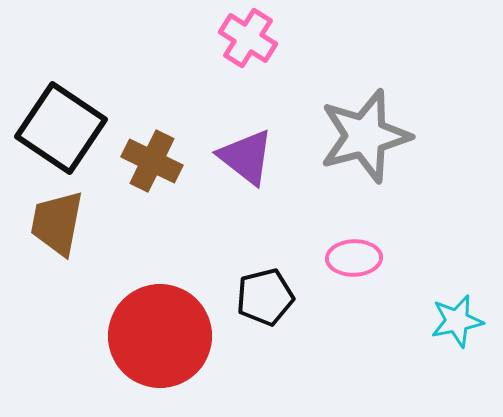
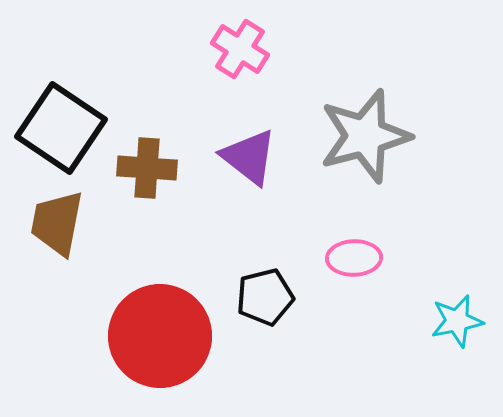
pink cross: moved 8 px left, 11 px down
purple triangle: moved 3 px right
brown cross: moved 5 px left, 7 px down; rotated 22 degrees counterclockwise
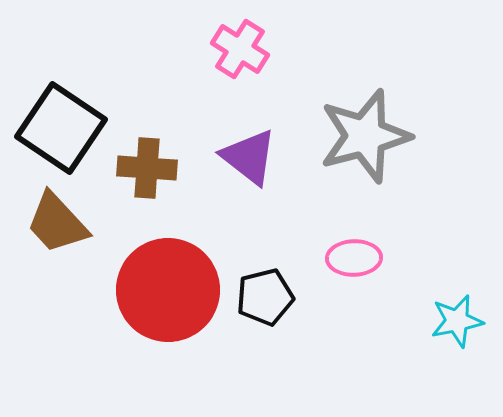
brown trapezoid: rotated 54 degrees counterclockwise
red circle: moved 8 px right, 46 px up
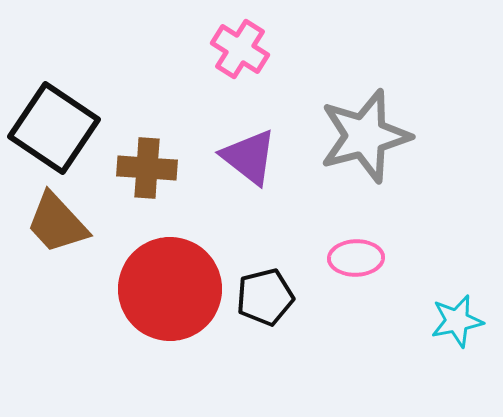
black square: moved 7 px left
pink ellipse: moved 2 px right
red circle: moved 2 px right, 1 px up
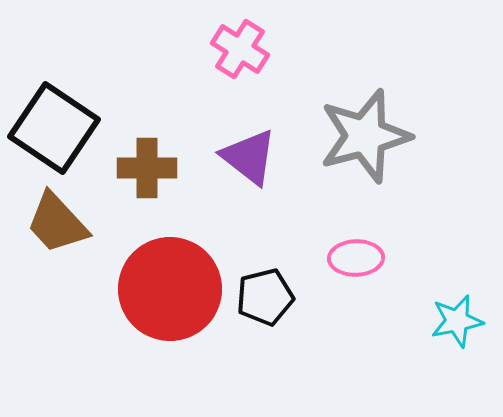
brown cross: rotated 4 degrees counterclockwise
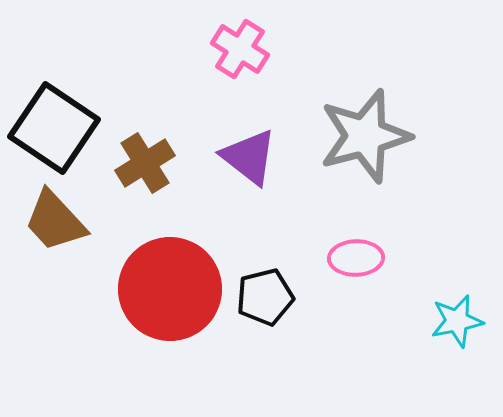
brown cross: moved 2 px left, 5 px up; rotated 32 degrees counterclockwise
brown trapezoid: moved 2 px left, 2 px up
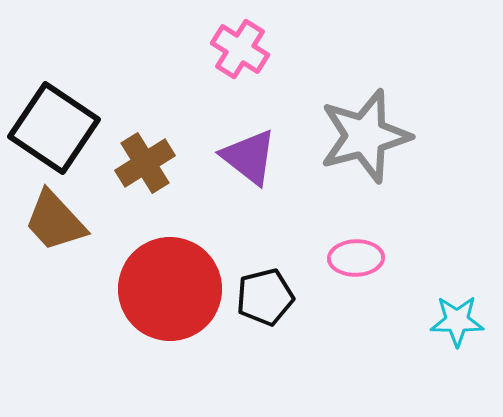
cyan star: rotated 12 degrees clockwise
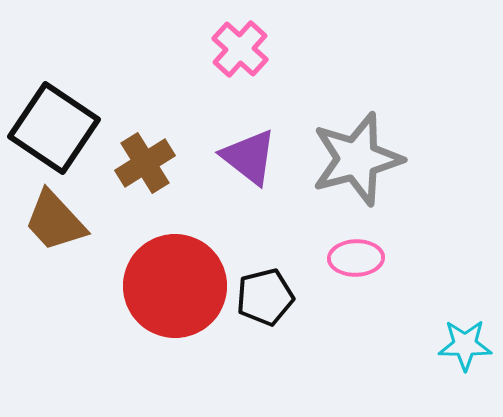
pink cross: rotated 10 degrees clockwise
gray star: moved 8 px left, 23 px down
red circle: moved 5 px right, 3 px up
cyan star: moved 8 px right, 24 px down
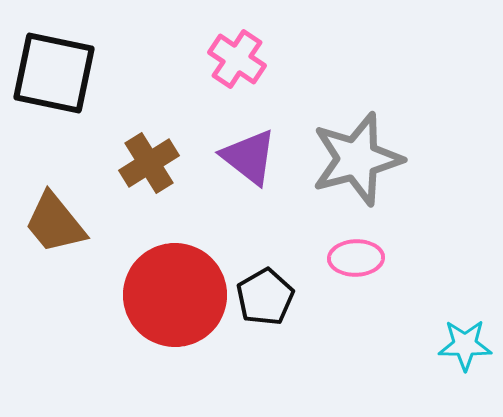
pink cross: moved 3 px left, 10 px down; rotated 8 degrees counterclockwise
black square: moved 55 px up; rotated 22 degrees counterclockwise
brown cross: moved 4 px right
brown trapezoid: moved 2 px down; rotated 4 degrees clockwise
red circle: moved 9 px down
black pentagon: rotated 16 degrees counterclockwise
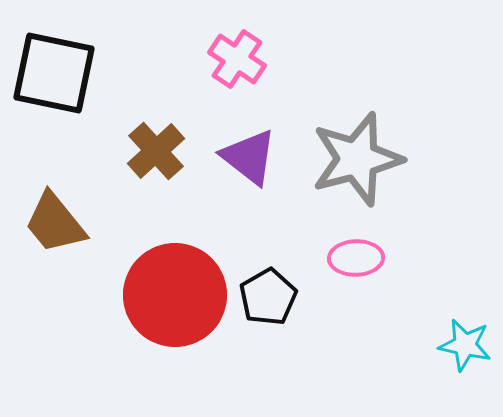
brown cross: moved 7 px right, 12 px up; rotated 10 degrees counterclockwise
black pentagon: moved 3 px right
cyan star: rotated 12 degrees clockwise
